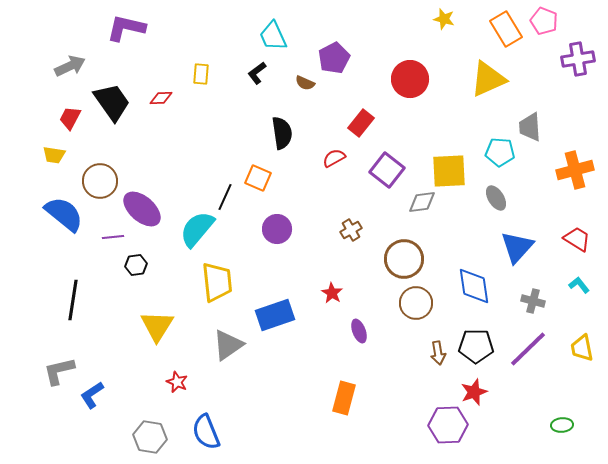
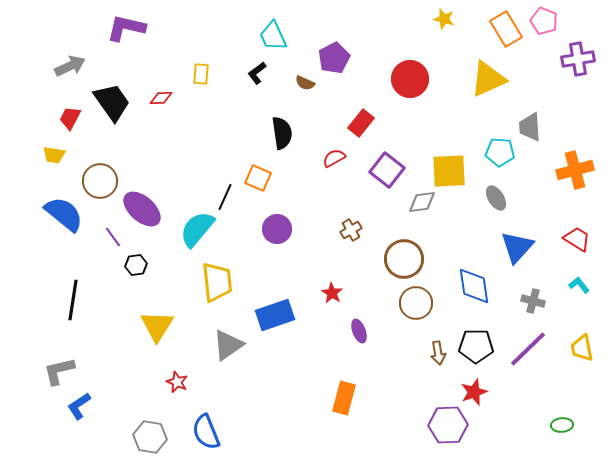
purple line at (113, 237): rotated 60 degrees clockwise
blue L-shape at (92, 395): moved 13 px left, 11 px down
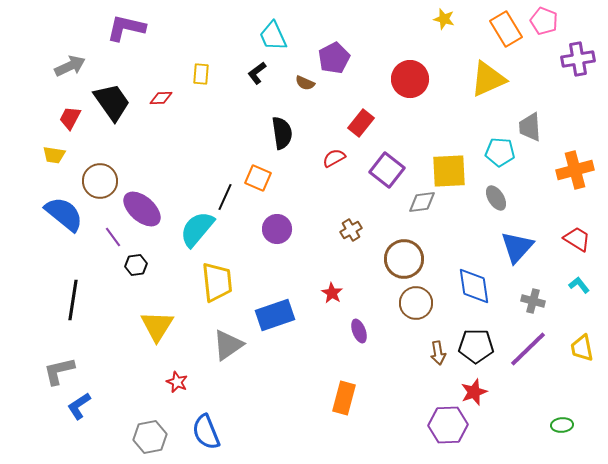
gray hexagon at (150, 437): rotated 20 degrees counterclockwise
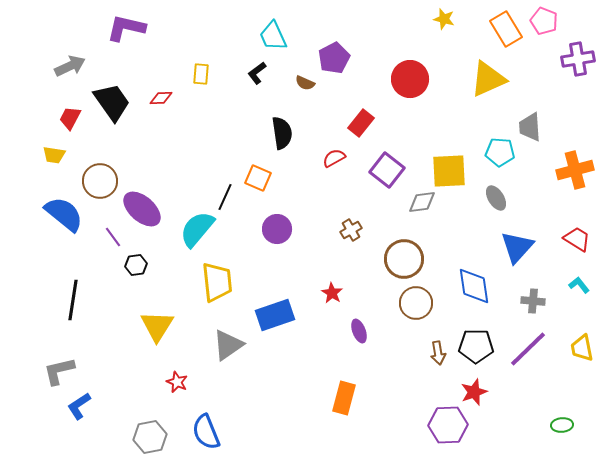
gray cross at (533, 301): rotated 10 degrees counterclockwise
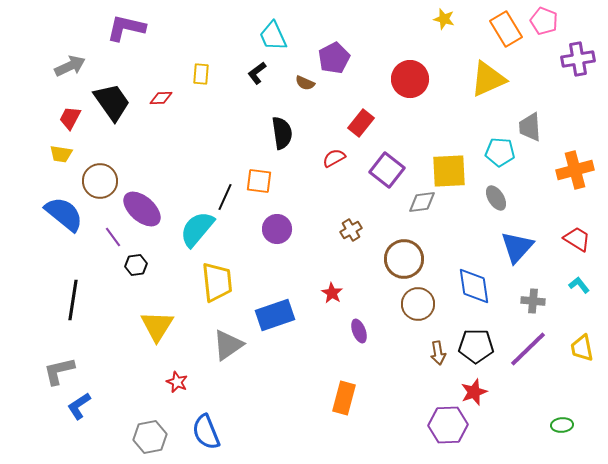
yellow trapezoid at (54, 155): moved 7 px right, 1 px up
orange square at (258, 178): moved 1 px right, 3 px down; rotated 16 degrees counterclockwise
brown circle at (416, 303): moved 2 px right, 1 px down
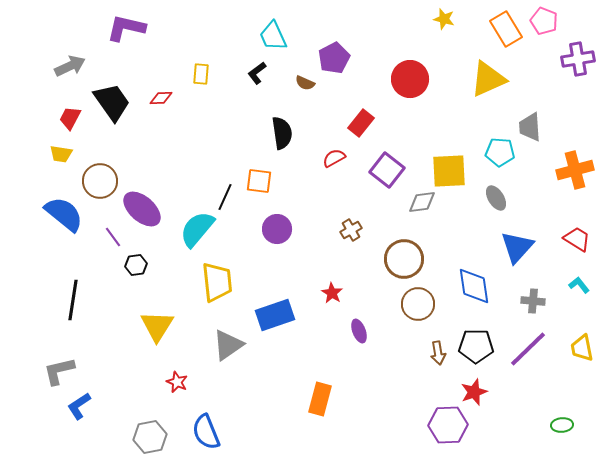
orange rectangle at (344, 398): moved 24 px left, 1 px down
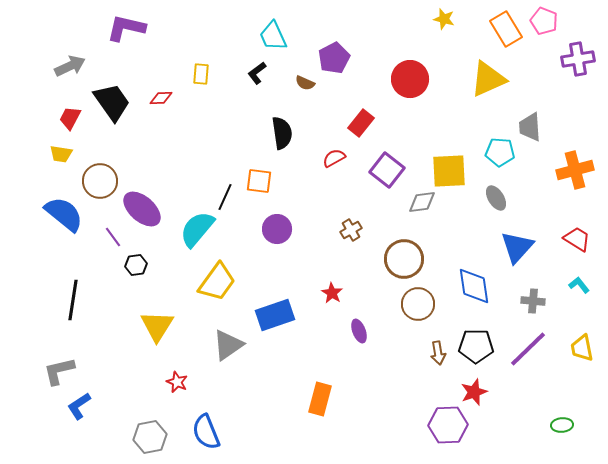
yellow trapezoid at (217, 282): rotated 42 degrees clockwise
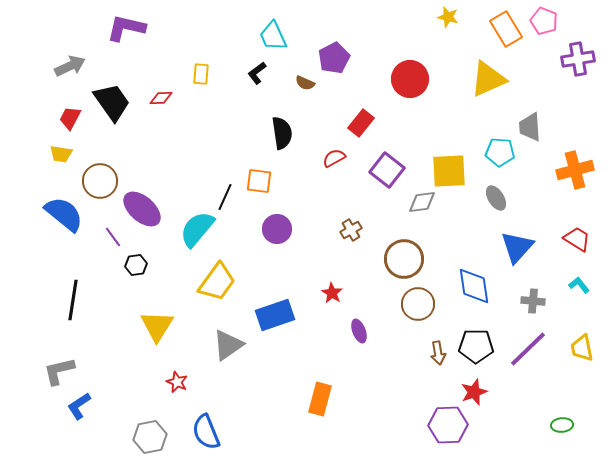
yellow star at (444, 19): moved 4 px right, 2 px up
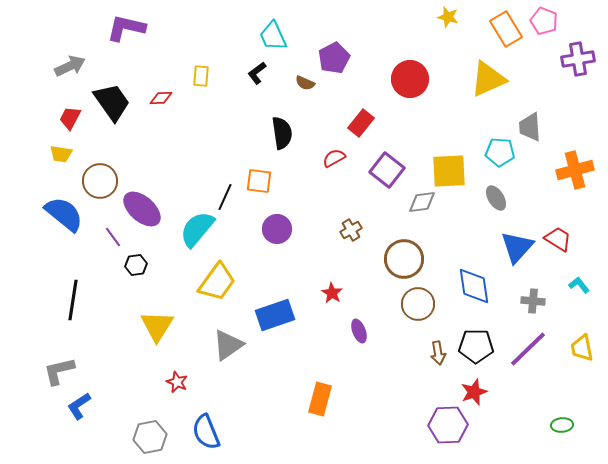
yellow rectangle at (201, 74): moved 2 px down
red trapezoid at (577, 239): moved 19 px left
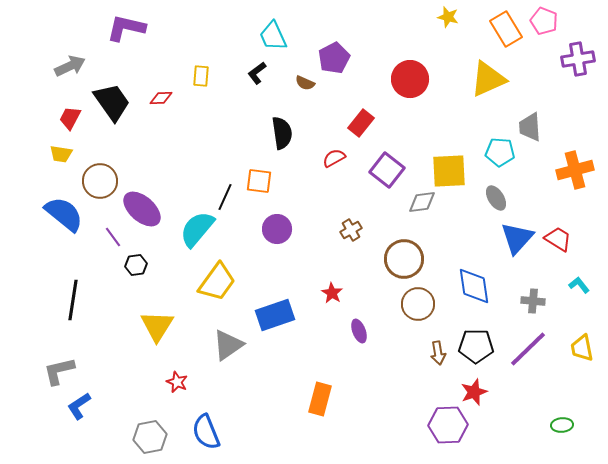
blue triangle at (517, 247): moved 9 px up
